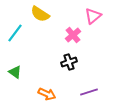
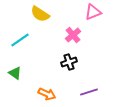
pink triangle: moved 4 px up; rotated 18 degrees clockwise
cyan line: moved 5 px right, 7 px down; rotated 18 degrees clockwise
green triangle: moved 1 px down
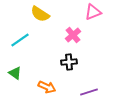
black cross: rotated 14 degrees clockwise
orange arrow: moved 7 px up
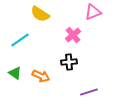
orange arrow: moved 6 px left, 11 px up
